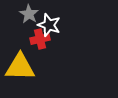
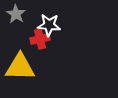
gray star: moved 13 px left
white star: rotated 15 degrees counterclockwise
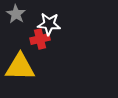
white star: moved 1 px up
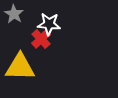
gray star: moved 2 px left
red cross: moved 1 px right; rotated 30 degrees counterclockwise
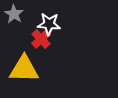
yellow triangle: moved 4 px right, 2 px down
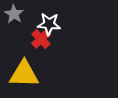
yellow triangle: moved 5 px down
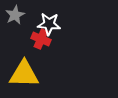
gray star: moved 1 px right, 1 px down; rotated 12 degrees clockwise
red cross: rotated 24 degrees counterclockwise
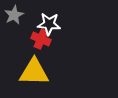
gray star: moved 1 px left
yellow triangle: moved 10 px right, 2 px up
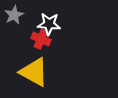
yellow triangle: rotated 28 degrees clockwise
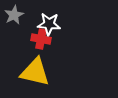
red cross: rotated 12 degrees counterclockwise
yellow triangle: moved 1 px right; rotated 16 degrees counterclockwise
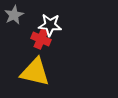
white star: moved 1 px right, 1 px down
red cross: rotated 12 degrees clockwise
